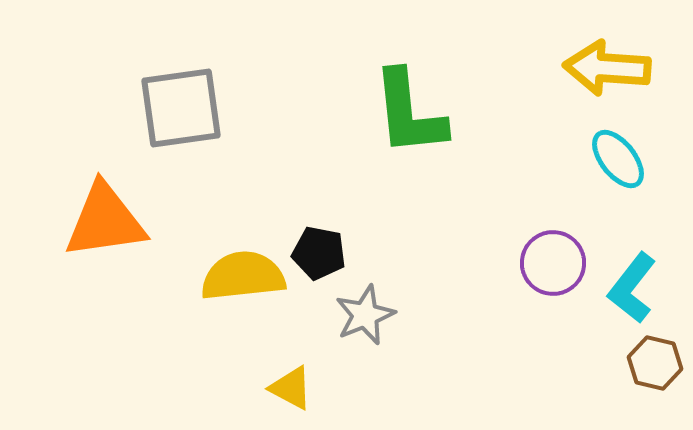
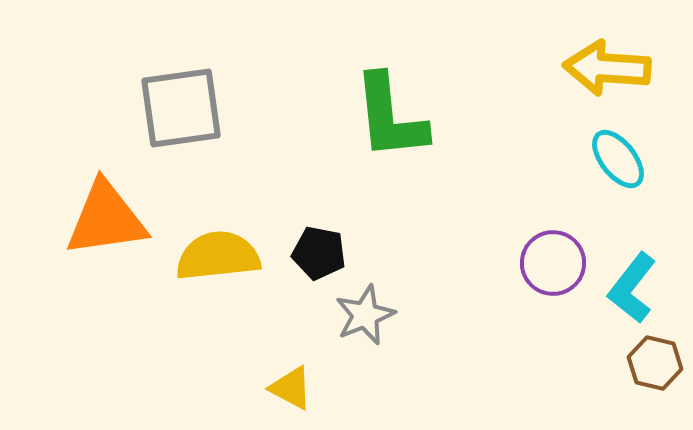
green L-shape: moved 19 px left, 4 px down
orange triangle: moved 1 px right, 2 px up
yellow semicircle: moved 25 px left, 20 px up
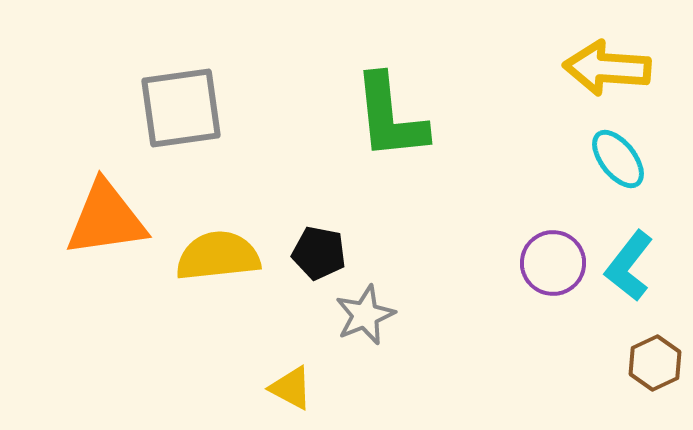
cyan L-shape: moved 3 px left, 22 px up
brown hexagon: rotated 22 degrees clockwise
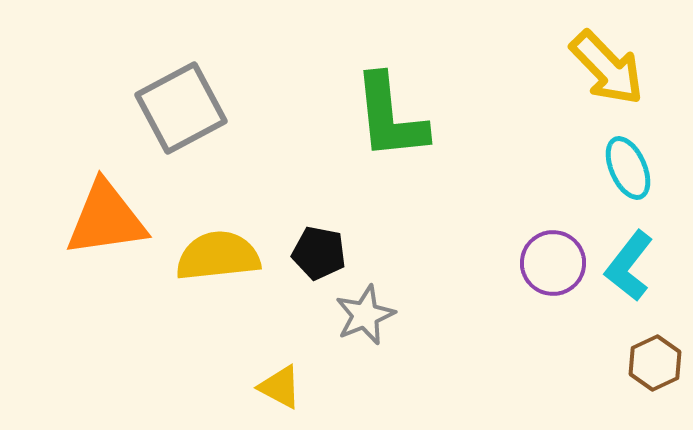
yellow arrow: rotated 138 degrees counterclockwise
gray square: rotated 20 degrees counterclockwise
cyan ellipse: moved 10 px right, 9 px down; rotated 14 degrees clockwise
yellow triangle: moved 11 px left, 1 px up
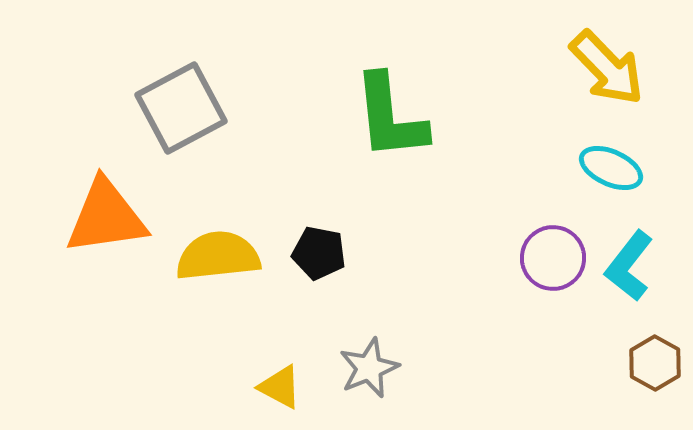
cyan ellipse: moved 17 px left; rotated 42 degrees counterclockwise
orange triangle: moved 2 px up
purple circle: moved 5 px up
gray star: moved 4 px right, 53 px down
brown hexagon: rotated 6 degrees counterclockwise
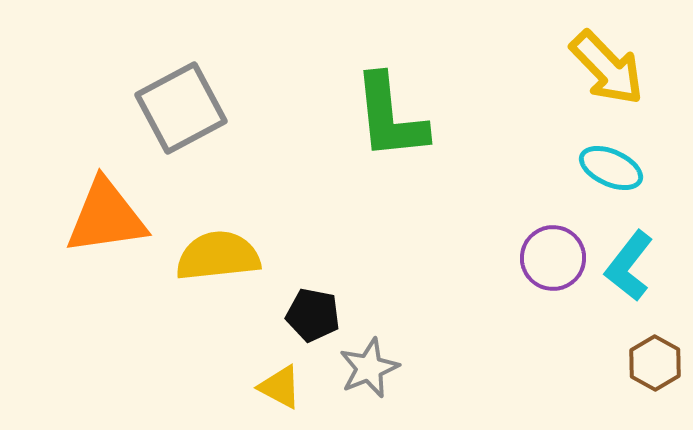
black pentagon: moved 6 px left, 62 px down
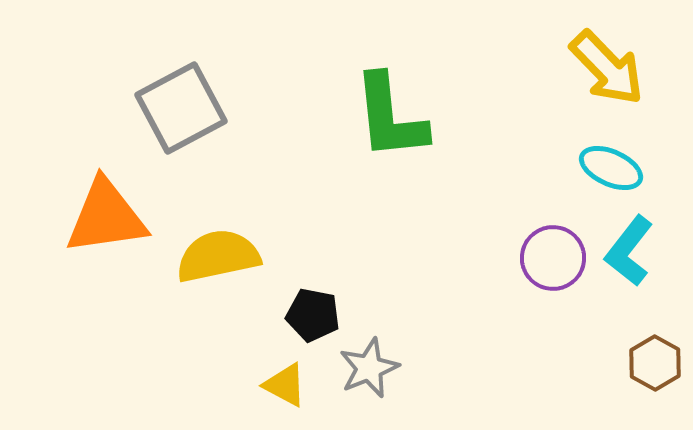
yellow semicircle: rotated 6 degrees counterclockwise
cyan L-shape: moved 15 px up
yellow triangle: moved 5 px right, 2 px up
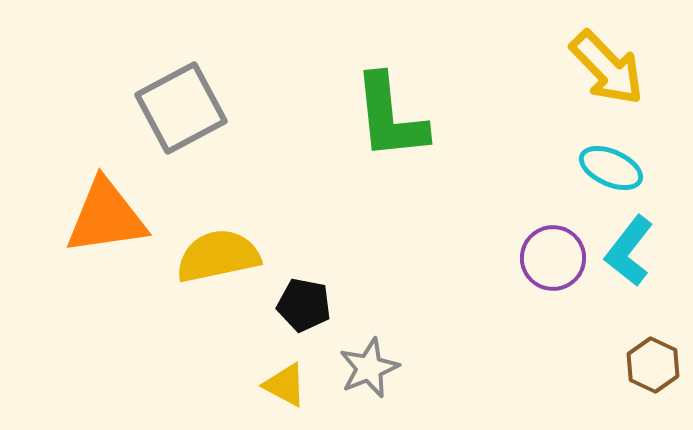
black pentagon: moved 9 px left, 10 px up
brown hexagon: moved 2 px left, 2 px down; rotated 4 degrees counterclockwise
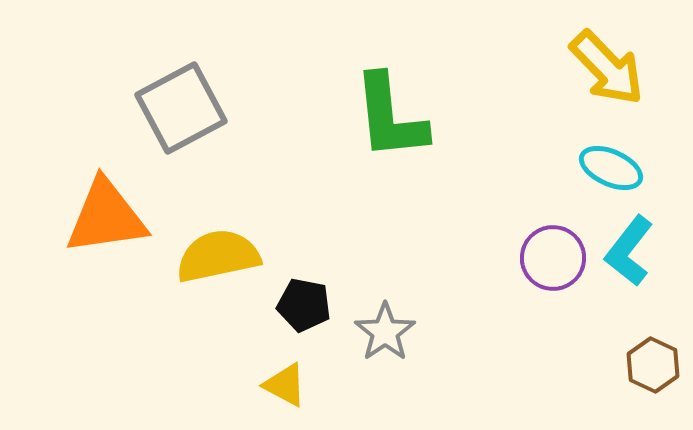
gray star: moved 16 px right, 36 px up; rotated 12 degrees counterclockwise
